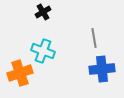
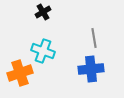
blue cross: moved 11 px left
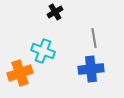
black cross: moved 12 px right
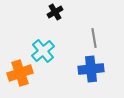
cyan cross: rotated 30 degrees clockwise
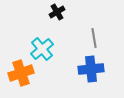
black cross: moved 2 px right
cyan cross: moved 1 px left, 2 px up
orange cross: moved 1 px right
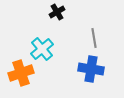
blue cross: rotated 15 degrees clockwise
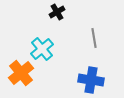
blue cross: moved 11 px down
orange cross: rotated 20 degrees counterclockwise
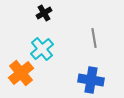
black cross: moved 13 px left, 1 px down
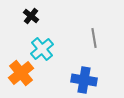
black cross: moved 13 px left, 3 px down; rotated 21 degrees counterclockwise
blue cross: moved 7 px left
